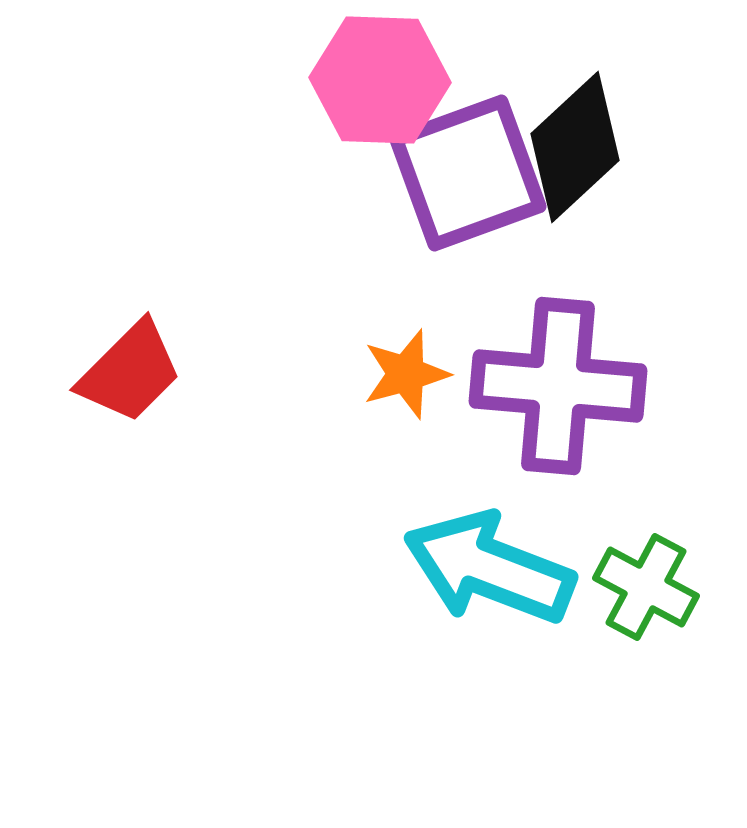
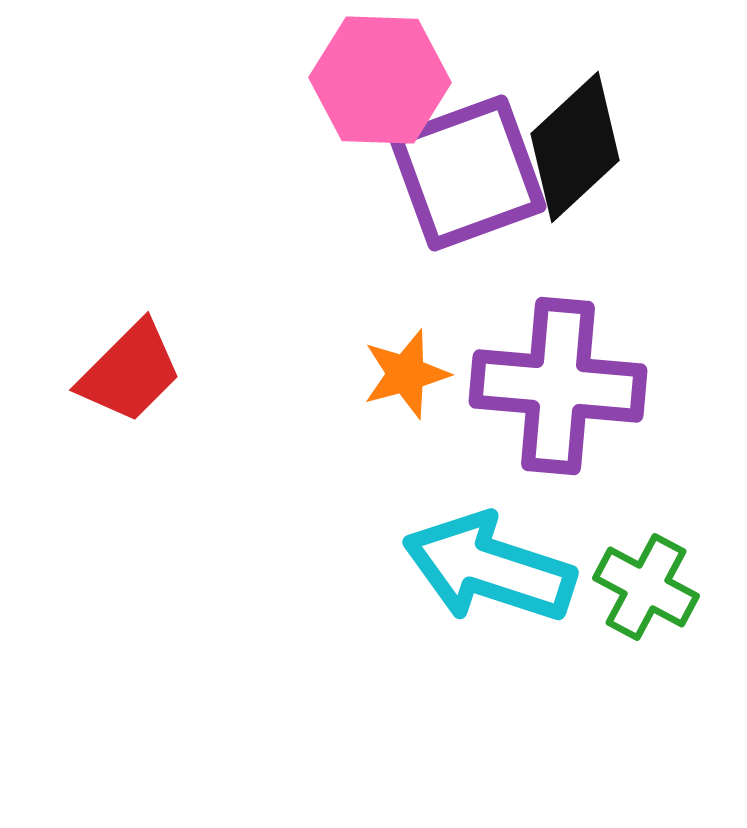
cyan arrow: rotated 3 degrees counterclockwise
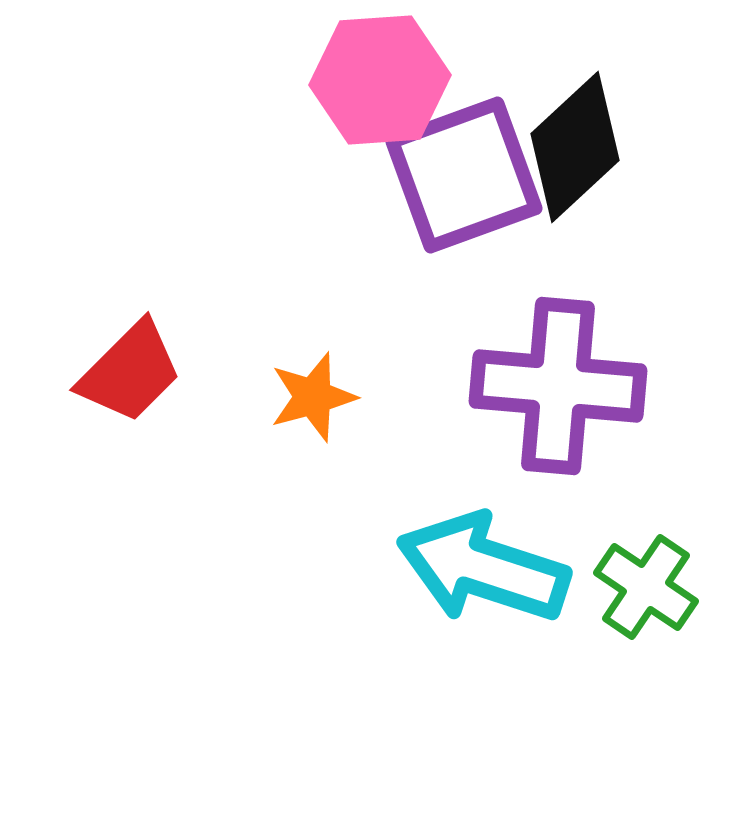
pink hexagon: rotated 6 degrees counterclockwise
purple square: moved 4 px left, 2 px down
orange star: moved 93 px left, 23 px down
cyan arrow: moved 6 px left
green cross: rotated 6 degrees clockwise
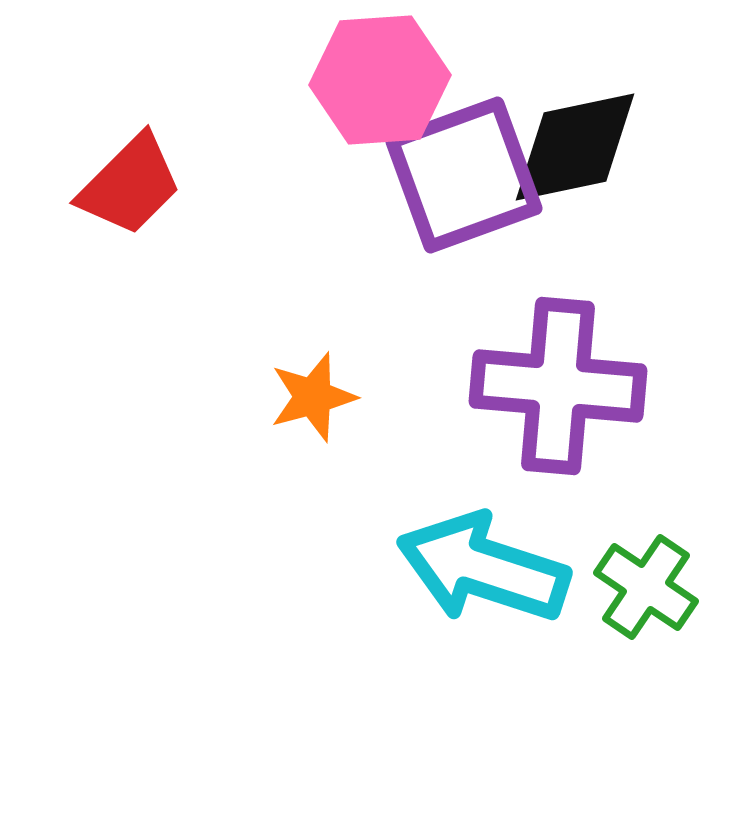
black diamond: rotated 31 degrees clockwise
red trapezoid: moved 187 px up
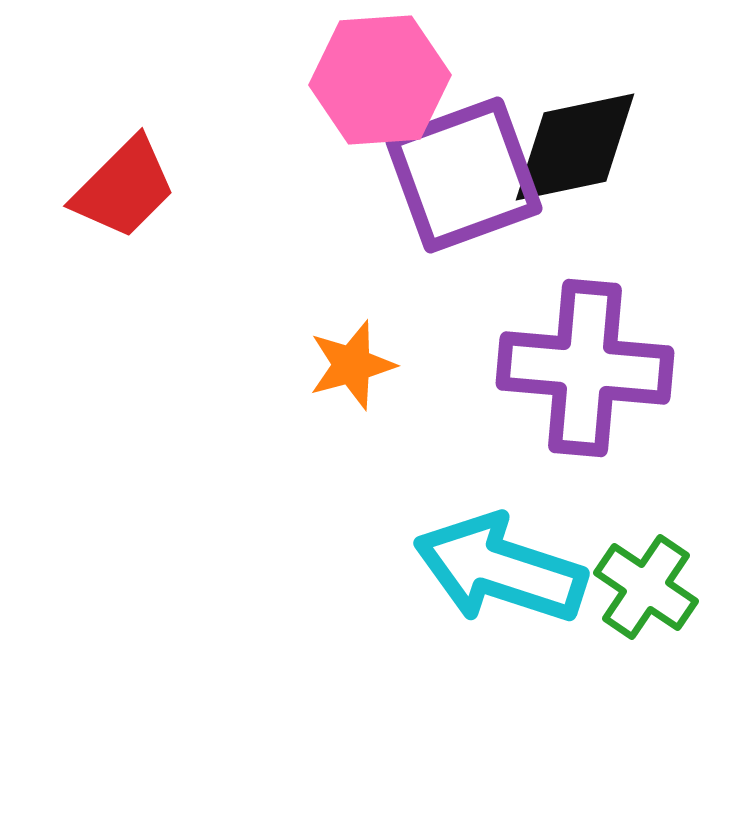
red trapezoid: moved 6 px left, 3 px down
purple cross: moved 27 px right, 18 px up
orange star: moved 39 px right, 32 px up
cyan arrow: moved 17 px right, 1 px down
